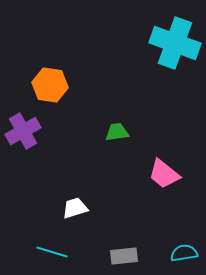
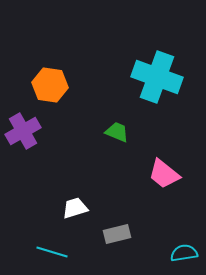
cyan cross: moved 18 px left, 34 px down
green trapezoid: rotated 30 degrees clockwise
gray rectangle: moved 7 px left, 22 px up; rotated 8 degrees counterclockwise
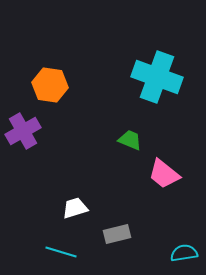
green trapezoid: moved 13 px right, 8 px down
cyan line: moved 9 px right
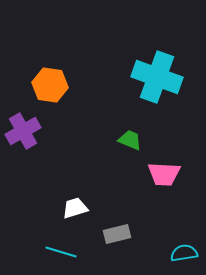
pink trapezoid: rotated 36 degrees counterclockwise
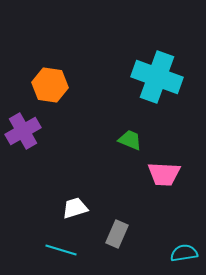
gray rectangle: rotated 52 degrees counterclockwise
cyan line: moved 2 px up
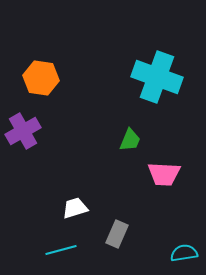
orange hexagon: moved 9 px left, 7 px up
green trapezoid: rotated 90 degrees clockwise
cyan line: rotated 32 degrees counterclockwise
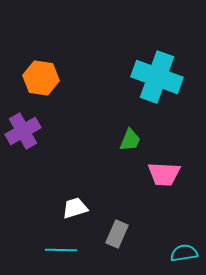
cyan line: rotated 16 degrees clockwise
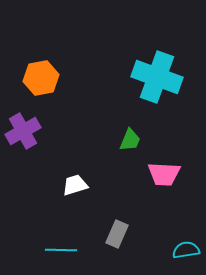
orange hexagon: rotated 20 degrees counterclockwise
white trapezoid: moved 23 px up
cyan semicircle: moved 2 px right, 3 px up
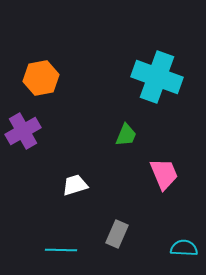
green trapezoid: moved 4 px left, 5 px up
pink trapezoid: rotated 116 degrees counterclockwise
cyan semicircle: moved 2 px left, 2 px up; rotated 12 degrees clockwise
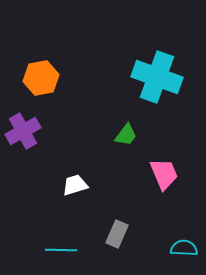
green trapezoid: rotated 15 degrees clockwise
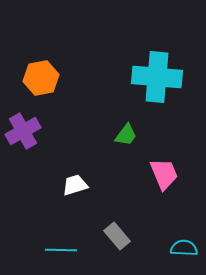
cyan cross: rotated 15 degrees counterclockwise
gray rectangle: moved 2 px down; rotated 64 degrees counterclockwise
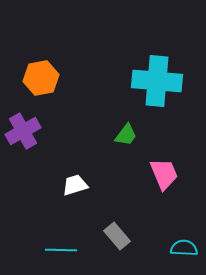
cyan cross: moved 4 px down
